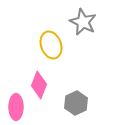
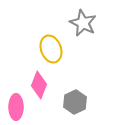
gray star: moved 1 px down
yellow ellipse: moved 4 px down
gray hexagon: moved 1 px left, 1 px up
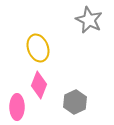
gray star: moved 6 px right, 3 px up
yellow ellipse: moved 13 px left, 1 px up
pink ellipse: moved 1 px right
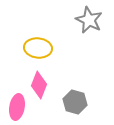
yellow ellipse: rotated 64 degrees counterclockwise
gray hexagon: rotated 20 degrees counterclockwise
pink ellipse: rotated 10 degrees clockwise
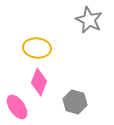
yellow ellipse: moved 1 px left
pink diamond: moved 3 px up
pink ellipse: rotated 45 degrees counterclockwise
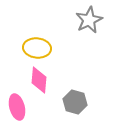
gray star: rotated 20 degrees clockwise
pink diamond: moved 2 px up; rotated 16 degrees counterclockwise
pink ellipse: rotated 20 degrees clockwise
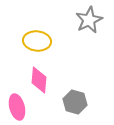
yellow ellipse: moved 7 px up
